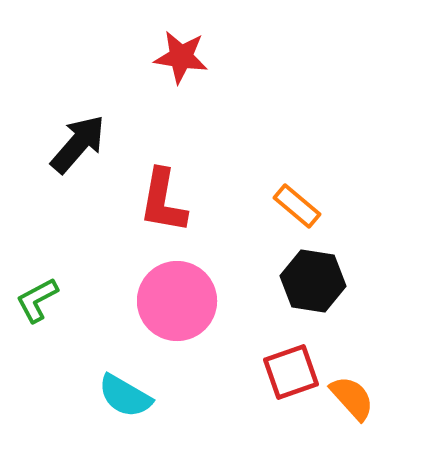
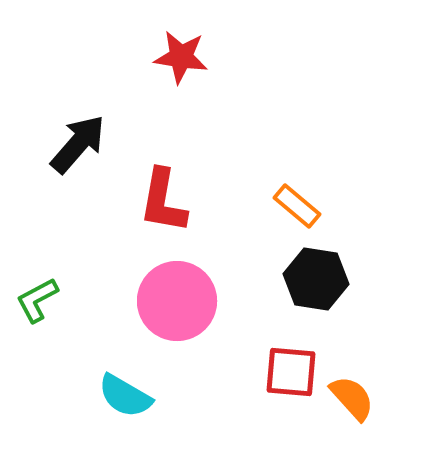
black hexagon: moved 3 px right, 2 px up
red square: rotated 24 degrees clockwise
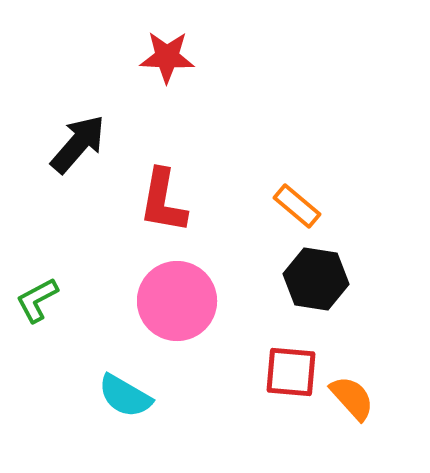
red star: moved 14 px left; rotated 6 degrees counterclockwise
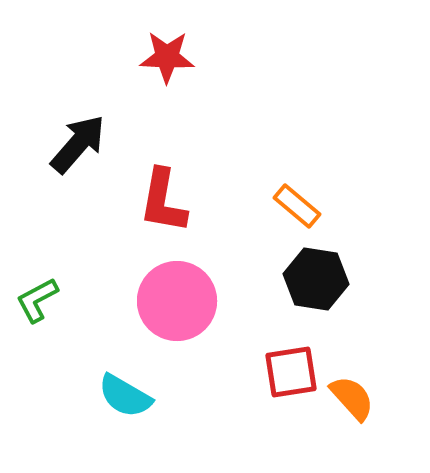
red square: rotated 14 degrees counterclockwise
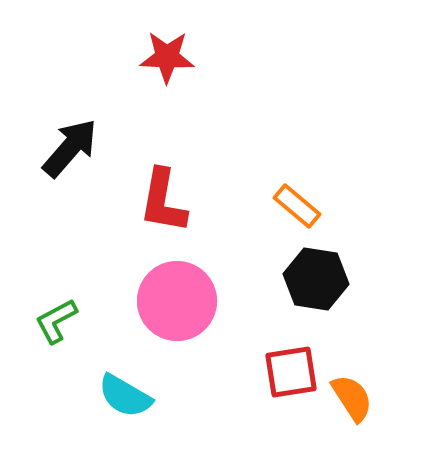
black arrow: moved 8 px left, 4 px down
green L-shape: moved 19 px right, 21 px down
orange semicircle: rotated 9 degrees clockwise
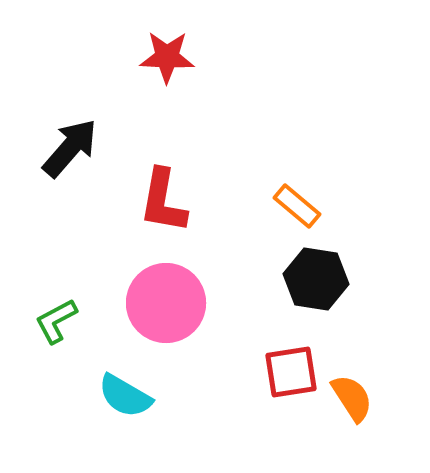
pink circle: moved 11 px left, 2 px down
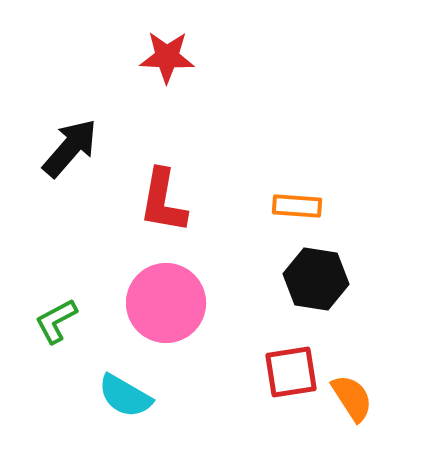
orange rectangle: rotated 36 degrees counterclockwise
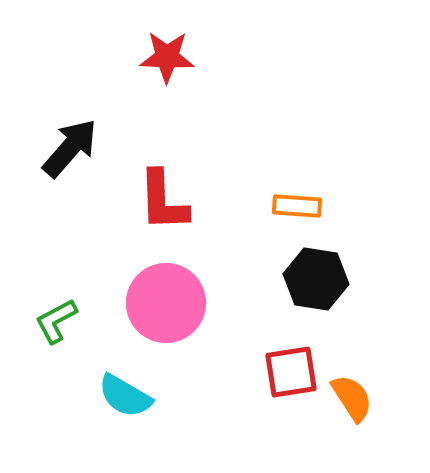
red L-shape: rotated 12 degrees counterclockwise
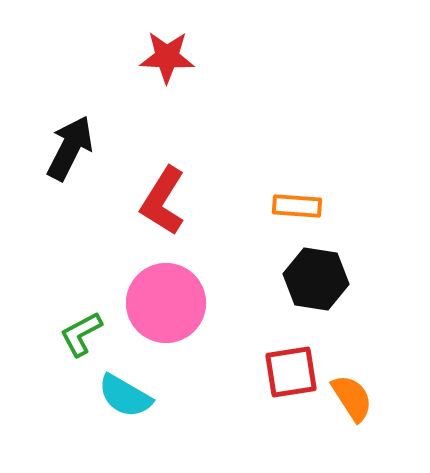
black arrow: rotated 14 degrees counterclockwise
red L-shape: rotated 34 degrees clockwise
green L-shape: moved 25 px right, 13 px down
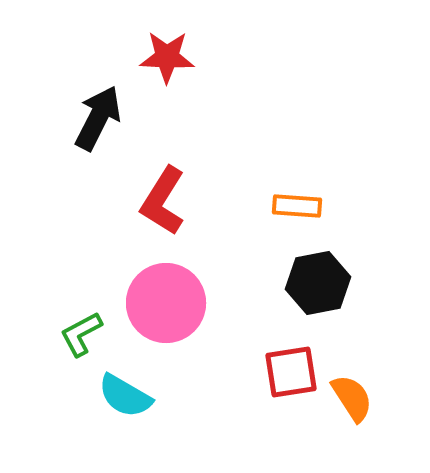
black arrow: moved 28 px right, 30 px up
black hexagon: moved 2 px right, 4 px down; rotated 20 degrees counterclockwise
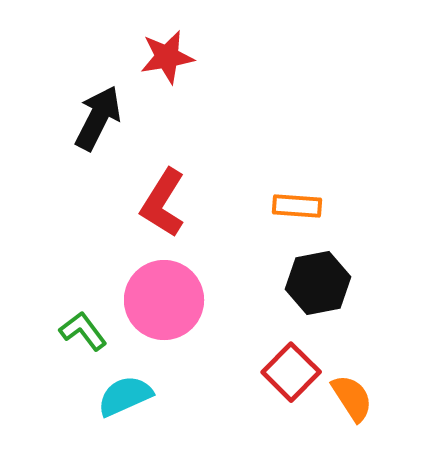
red star: rotated 12 degrees counterclockwise
red L-shape: moved 2 px down
pink circle: moved 2 px left, 3 px up
green L-shape: moved 2 px right, 3 px up; rotated 81 degrees clockwise
red square: rotated 36 degrees counterclockwise
cyan semicircle: rotated 126 degrees clockwise
